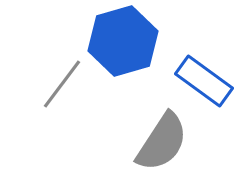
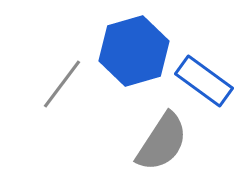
blue hexagon: moved 11 px right, 10 px down
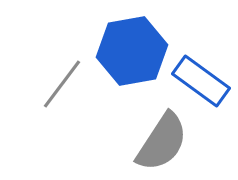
blue hexagon: moved 2 px left; rotated 6 degrees clockwise
blue rectangle: moved 3 px left
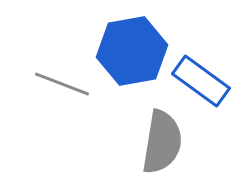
gray line: rotated 74 degrees clockwise
gray semicircle: rotated 24 degrees counterclockwise
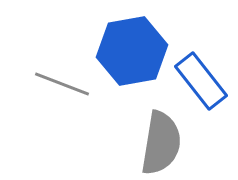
blue rectangle: rotated 16 degrees clockwise
gray semicircle: moved 1 px left, 1 px down
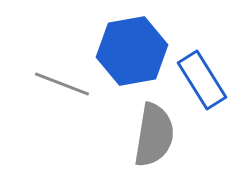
blue rectangle: moved 1 px right, 1 px up; rotated 6 degrees clockwise
gray semicircle: moved 7 px left, 8 px up
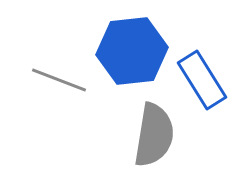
blue hexagon: rotated 4 degrees clockwise
gray line: moved 3 px left, 4 px up
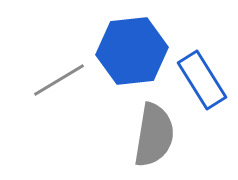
gray line: rotated 52 degrees counterclockwise
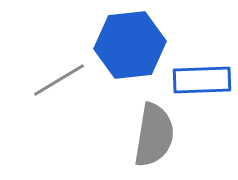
blue hexagon: moved 2 px left, 6 px up
blue rectangle: rotated 60 degrees counterclockwise
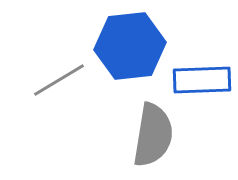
blue hexagon: moved 1 px down
gray semicircle: moved 1 px left
